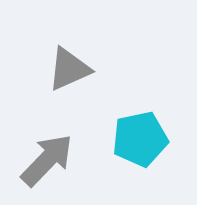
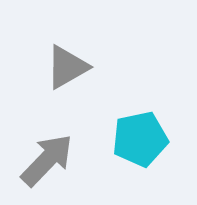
gray triangle: moved 2 px left, 2 px up; rotated 6 degrees counterclockwise
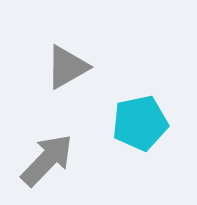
cyan pentagon: moved 16 px up
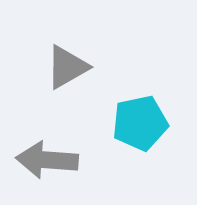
gray arrow: rotated 130 degrees counterclockwise
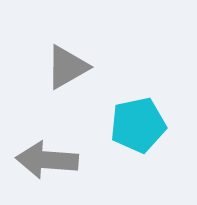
cyan pentagon: moved 2 px left, 2 px down
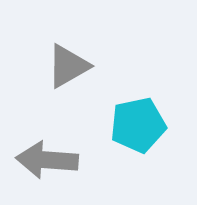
gray triangle: moved 1 px right, 1 px up
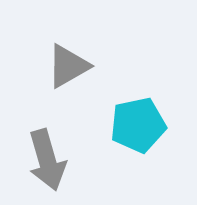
gray arrow: rotated 110 degrees counterclockwise
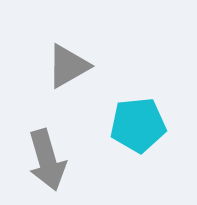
cyan pentagon: rotated 6 degrees clockwise
